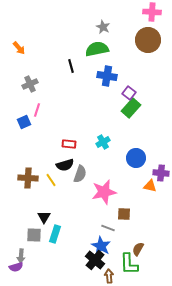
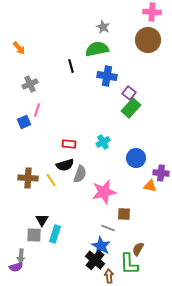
black triangle: moved 2 px left, 3 px down
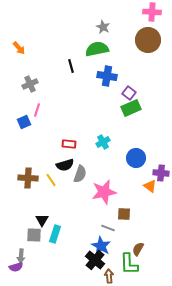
green rectangle: rotated 24 degrees clockwise
orange triangle: rotated 24 degrees clockwise
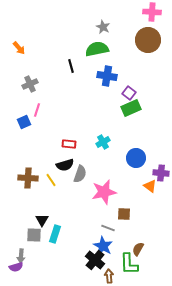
blue star: moved 2 px right
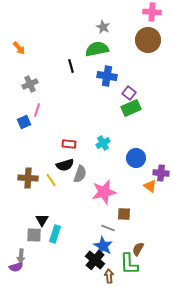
cyan cross: moved 1 px down
